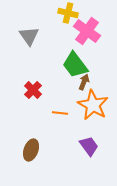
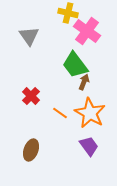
red cross: moved 2 px left, 6 px down
orange star: moved 3 px left, 8 px down
orange line: rotated 28 degrees clockwise
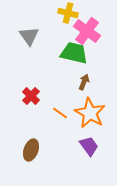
green trapezoid: moved 1 px left, 12 px up; rotated 140 degrees clockwise
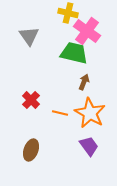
red cross: moved 4 px down
orange line: rotated 21 degrees counterclockwise
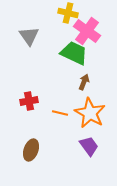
green trapezoid: rotated 12 degrees clockwise
red cross: moved 2 px left, 1 px down; rotated 36 degrees clockwise
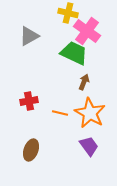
gray triangle: rotated 35 degrees clockwise
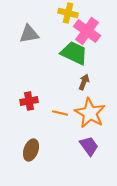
gray triangle: moved 2 px up; rotated 20 degrees clockwise
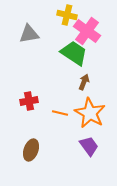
yellow cross: moved 1 px left, 2 px down
green trapezoid: rotated 8 degrees clockwise
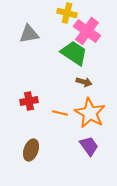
yellow cross: moved 2 px up
brown arrow: rotated 84 degrees clockwise
